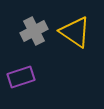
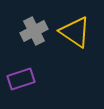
purple rectangle: moved 2 px down
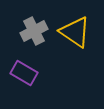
purple rectangle: moved 3 px right, 6 px up; rotated 48 degrees clockwise
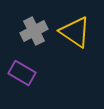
purple rectangle: moved 2 px left
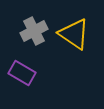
yellow triangle: moved 1 px left, 2 px down
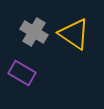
gray cross: moved 1 px down; rotated 32 degrees counterclockwise
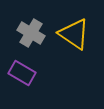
gray cross: moved 3 px left, 1 px down
